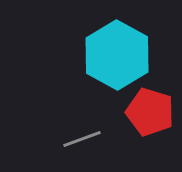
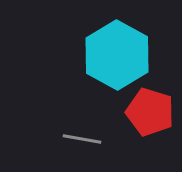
gray line: rotated 30 degrees clockwise
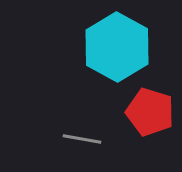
cyan hexagon: moved 8 px up
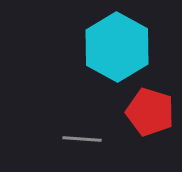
gray line: rotated 6 degrees counterclockwise
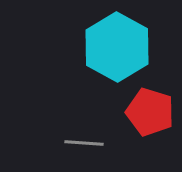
gray line: moved 2 px right, 4 px down
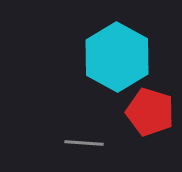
cyan hexagon: moved 10 px down
